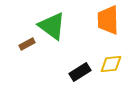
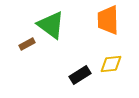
green triangle: moved 1 px left, 1 px up
black rectangle: moved 3 px down
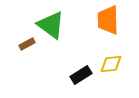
black rectangle: moved 1 px right
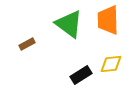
green triangle: moved 18 px right, 1 px up
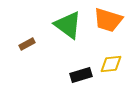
orange trapezoid: rotated 72 degrees counterclockwise
green triangle: moved 1 px left, 1 px down
black rectangle: rotated 15 degrees clockwise
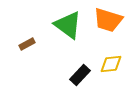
black rectangle: moved 1 px left; rotated 30 degrees counterclockwise
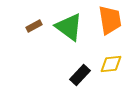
orange trapezoid: moved 2 px right; rotated 116 degrees counterclockwise
green triangle: moved 1 px right, 2 px down
brown rectangle: moved 7 px right, 18 px up
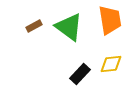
black rectangle: moved 1 px up
